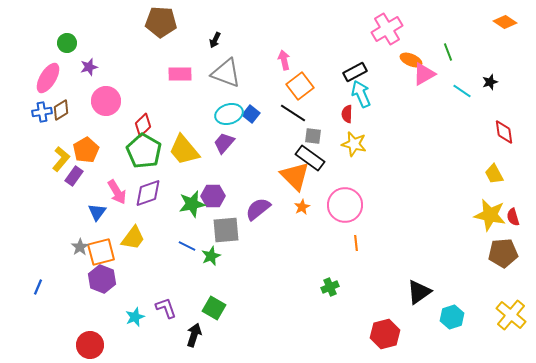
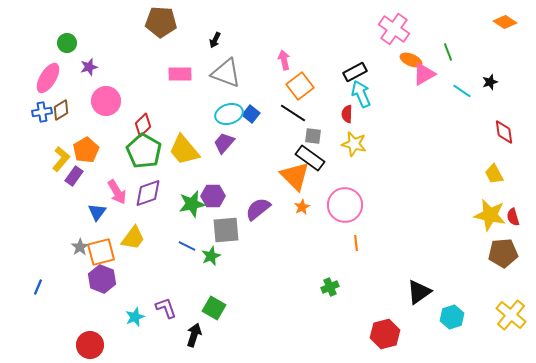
pink cross at (387, 29): moved 7 px right; rotated 24 degrees counterclockwise
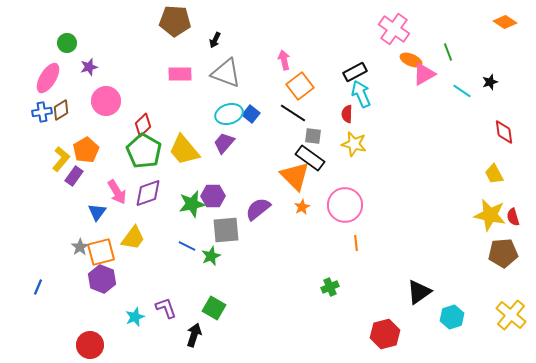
brown pentagon at (161, 22): moved 14 px right, 1 px up
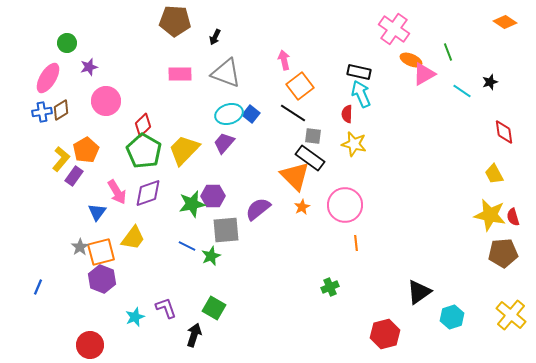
black arrow at (215, 40): moved 3 px up
black rectangle at (355, 72): moved 4 px right; rotated 40 degrees clockwise
yellow trapezoid at (184, 150): rotated 84 degrees clockwise
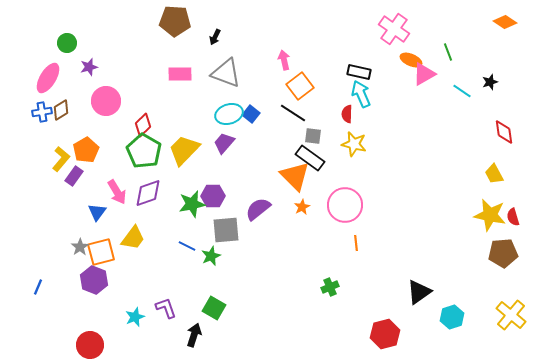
purple hexagon at (102, 279): moved 8 px left, 1 px down
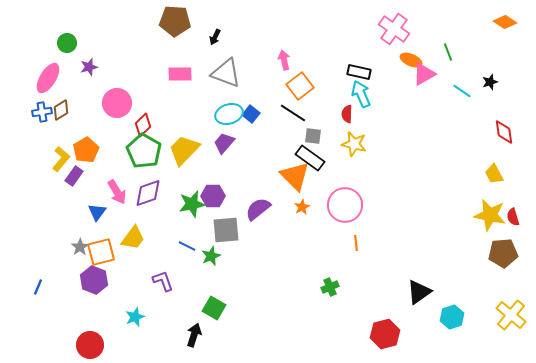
pink circle at (106, 101): moved 11 px right, 2 px down
purple L-shape at (166, 308): moved 3 px left, 27 px up
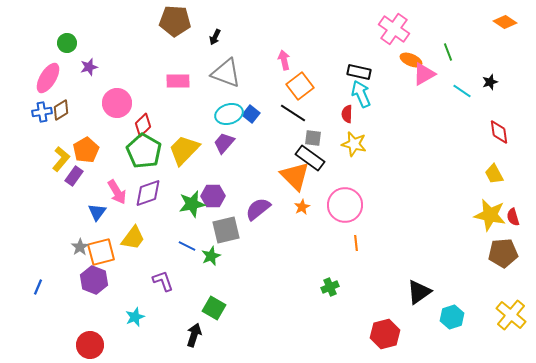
pink rectangle at (180, 74): moved 2 px left, 7 px down
red diamond at (504, 132): moved 5 px left
gray square at (313, 136): moved 2 px down
gray square at (226, 230): rotated 8 degrees counterclockwise
